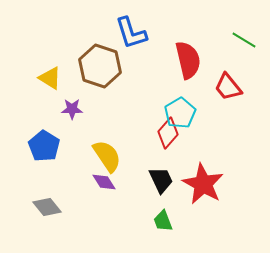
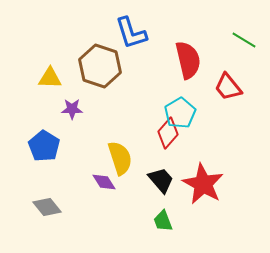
yellow triangle: rotated 30 degrees counterclockwise
yellow semicircle: moved 13 px right, 2 px down; rotated 16 degrees clockwise
black trapezoid: rotated 16 degrees counterclockwise
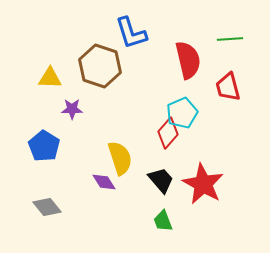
green line: moved 14 px left, 1 px up; rotated 35 degrees counterclockwise
red trapezoid: rotated 24 degrees clockwise
cyan pentagon: moved 2 px right; rotated 8 degrees clockwise
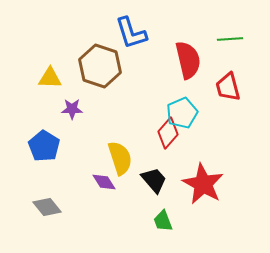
black trapezoid: moved 7 px left
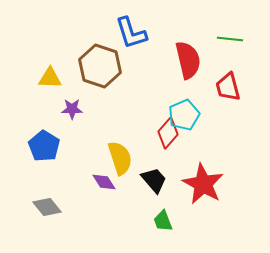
green line: rotated 10 degrees clockwise
cyan pentagon: moved 2 px right, 2 px down
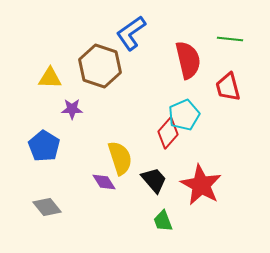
blue L-shape: rotated 72 degrees clockwise
red star: moved 2 px left, 1 px down
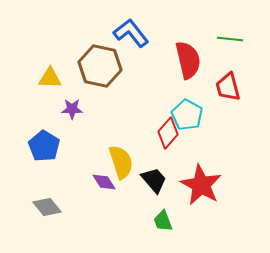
blue L-shape: rotated 87 degrees clockwise
brown hexagon: rotated 6 degrees counterclockwise
cyan pentagon: moved 3 px right; rotated 20 degrees counterclockwise
yellow semicircle: moved 1 px right, 4 px down
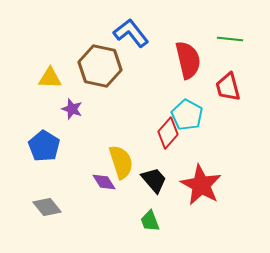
purple star: rotated 20 degrees clockwise
green trapezoid: moved 13 px left
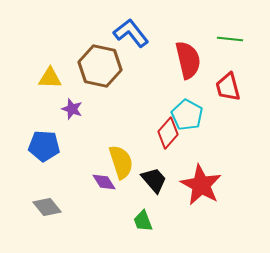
blue pentagon: rotated 28 degrees counterclockwise
green trapezoid: moved 7 px left
